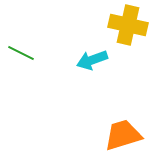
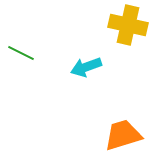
cyan arrow: moved 6 px left, 7 px down
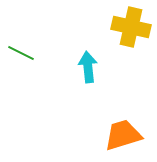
yellow cross: moved 3 px right, 2 px down
cyan arrow: moved 2 px right; rotated 104 degrees clockwise
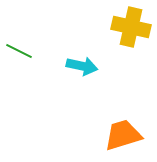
green line: moved 2 px left, 2 px up
cyan arrow: moved 6 px left, 1 px up; rotated 108 degrees clockwise
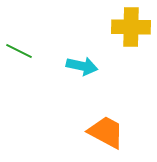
yellow cross: rotated 12 degrees counterclockwise
orange trapezoid: moved 17 px left, 3 px up; rotated 45 degrees clockwise
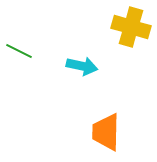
yellow cross: rotated 15 degrees clockwise
orange trapezoid: rotated 117 degrees counterclockwise
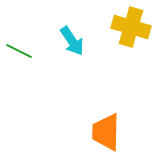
cyan arrow: moved 10 px left, 25 px up; rotated 44 degrees clockwise
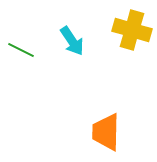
yellow cross: moved 1 px right, 3 px down
green line: moved 2 px right, 1 px up
